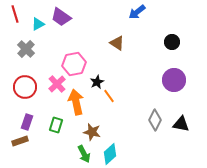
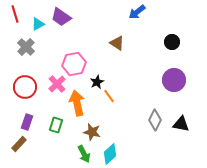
gray cross: moved 2 px up
orange arrow: moved 1 px right, 1 px down
brown rectangle: moved 1 px left, 3 px down; rotated 28 degrees counterclockwise
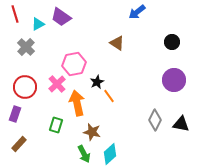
purple rectangle: moved 12 px left, 8 px up
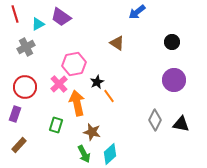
gray cross: rotated 18 degrees clockwise
pink cross: moved 2 px right
brown rectangle: moved 1 px down
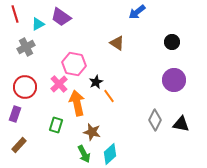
pink hexagon: rotated 20 degrees clockwise
black star: moved 1 px left
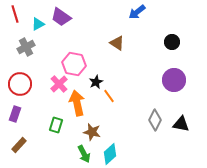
red circle: moved 5 px left, 3 px up
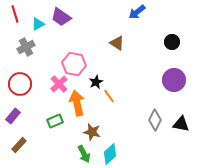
purple rectangle: moved 2 px left, 2 px down; rotated 21 degrees clockwise
green rectangle: moved 1 px left, 4 px up; rotated 49 degrees clockwise
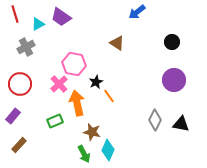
cyan diamond: moved 2 px left, 4 px up; rotated 25 degrees counterclockwise
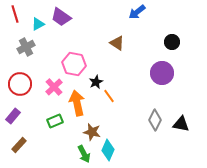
purple circle: moved 12 px left, 7 px up
pink cross: moved 5 px left, 3 px down
